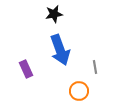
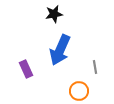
blue arrow: rotated 44 degrees clockwise
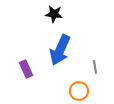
black star: rotated 18 degrees clockwise
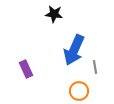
blue arrow: moved 14 px right
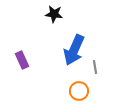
purple rectangle: moved 4 px left, 9 px up
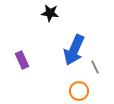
black star: moved 4 px left, 1 px up
gray line: rotated 16 degrees counterclockwise
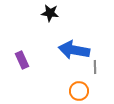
blue arrow: rotated 76 degrees clockwise
gray line: rotated 24 degrees clockwise
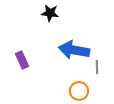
gray line: moved 2 px right
